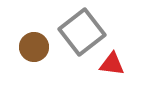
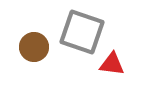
gray square: rotated 33 degrees counterclockwise
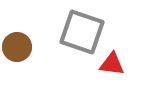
brown circle: moved 17 px left
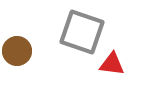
brown circle: moved 4 px down
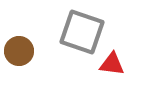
brown circle: moved 2 px right
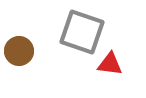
red triangle: moved 2 px left
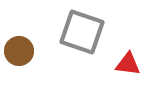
red triangle: moved 18 px right
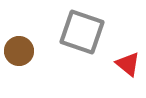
red triangle: rotated 32 degrees clockwise
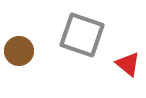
gray square: moved 3 px down
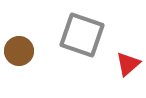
red triangle: rotated 40 degrees clockwise
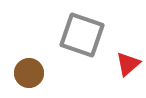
brown circle: moved 10 px right, 22 px down
